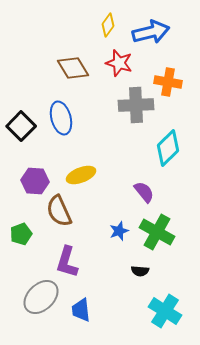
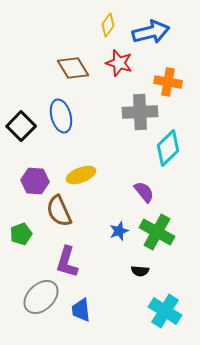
gray cross: moved 4 px right, 7 px down
blue ellipse: moved 2 px up
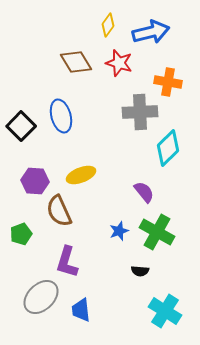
brown diamond: moved 3 px right, 6 px up
